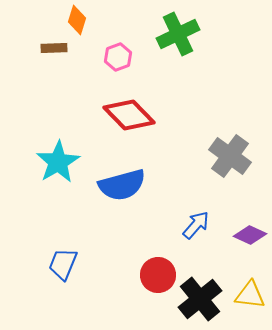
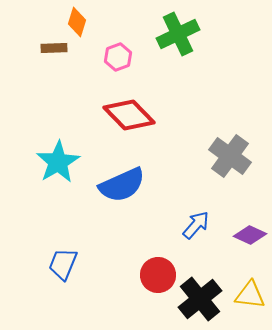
orange diamond: moved 2 px down
blue semicircle: rotated 9 degrees counterclockwise
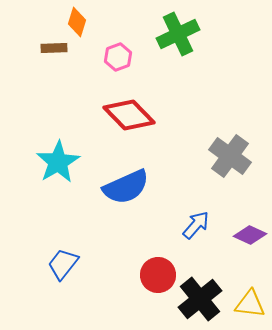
blue semicircle: moved 4 px right, 2 px down
blue trapezoid: rotated 16 degrees clockwise
yellow triangle: moved 9 px down
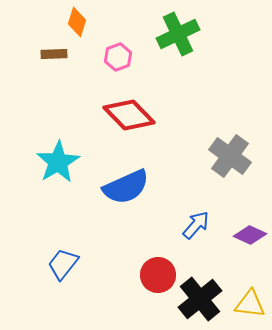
brown rectangle: moved 6 px down
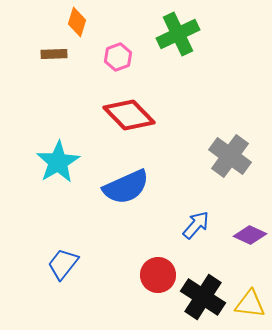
black cross: moved 3 px right, 2 px up; rotated 18 degrees counterclockwise
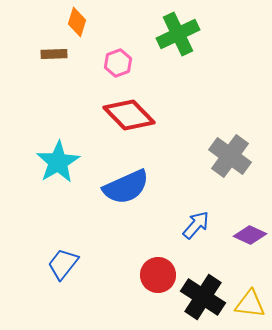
pink hexagon: moved 6 px down
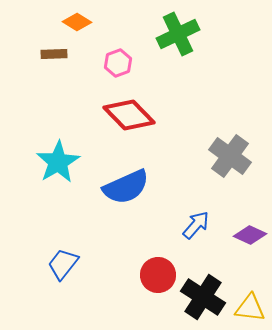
orange diamond: rotated 76 degrees counterclockwise
yellow triangle: moved 4 px down
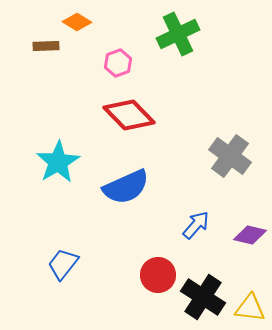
brown rectangle: moved 8 px left, 8 px up
purple diamond: rotated 12 degrees counterclockwise
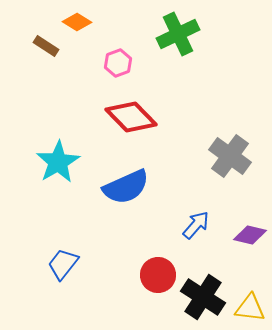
brown rectangle: rotated 35 degrees clockwise
red diamond: moved 2 px right, 2 px down
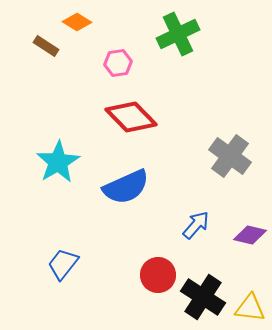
pink hexagon: rotated 12 degrees clockwise
